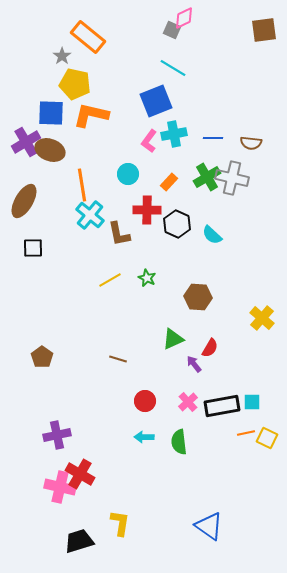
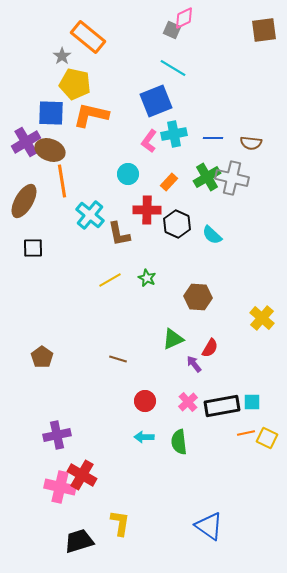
orange line at (82, 185): moved 20 px left, 4 px up
red cross at (80, 474): moved 2 px right, 1 px down
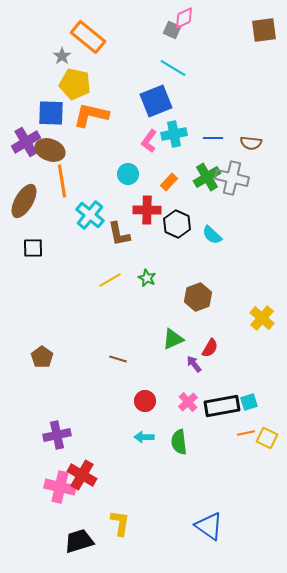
brown hexagon at (198, 297): rotated 24 degrees counterclockwise
cyan square at (252, 402): moved 3 px left; rotated 18 degrees counterclockwise
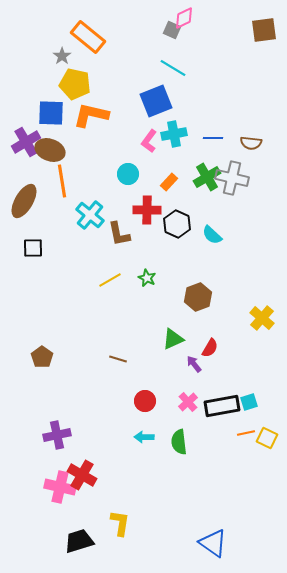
blue triangle at (209, 526): moved 4 px right, 17 px down
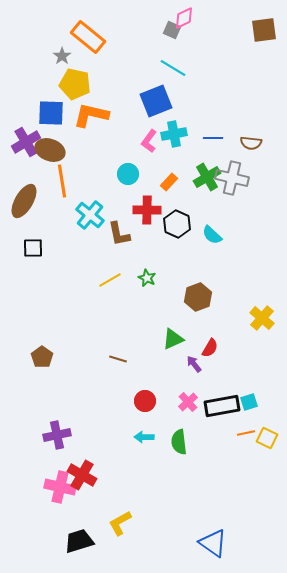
yellow L-shape at (120, 523): rotated 128 degrees counterclockwise
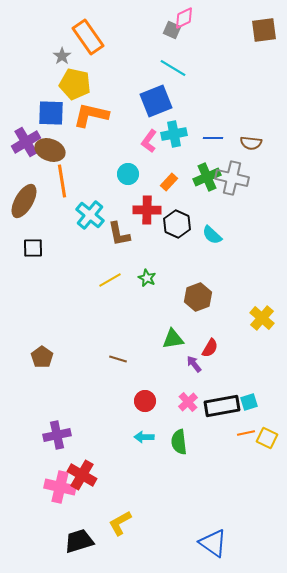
orange rectangle at (88, 37): rotated 16 degrees clockwise
green cross at (207, 177): rotated 8 degrees clockwise
green triangle at (173, 339): rotated 15 degrees clockwise
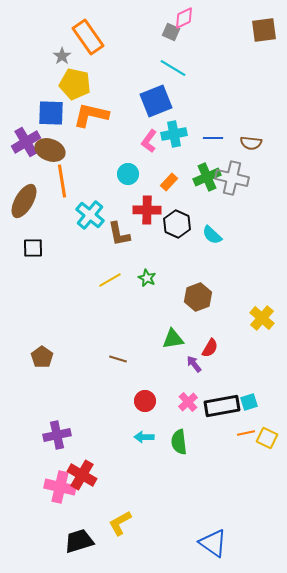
gray square at (172, 30): moved 1 px left, 2 px down
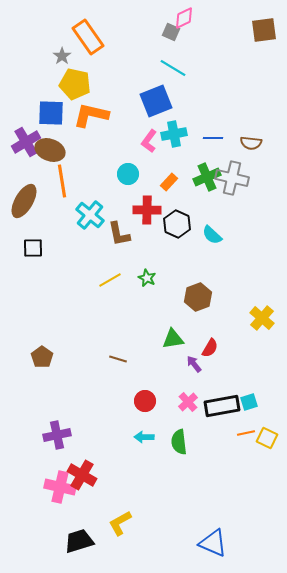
blue triangle at (213, 543): rotated 12 degrees counterclockwise
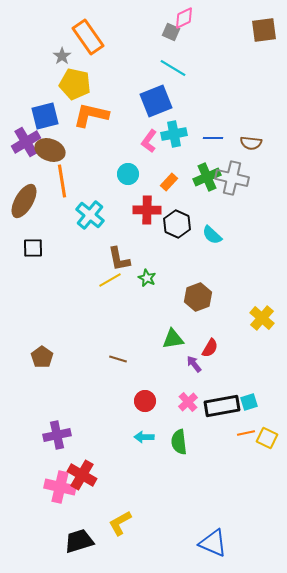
blue square at (51, 113): moved 6 px left, 3 px down; rotated 16 degrees counterclockwise
brown L-shape at (119, 234): moved 25 px down
